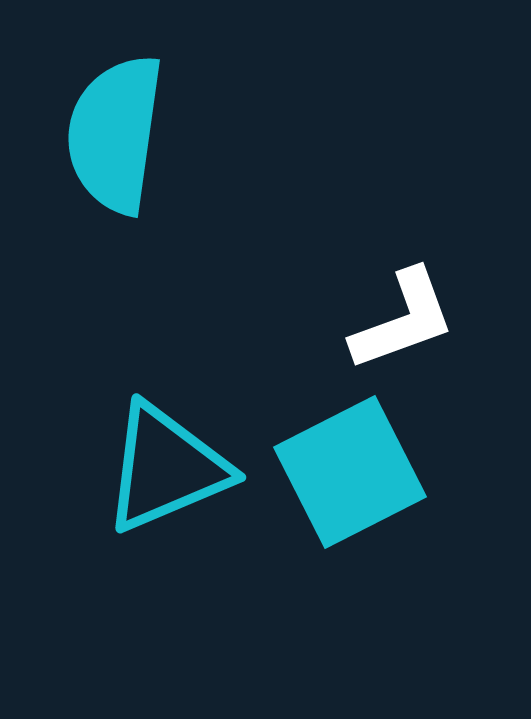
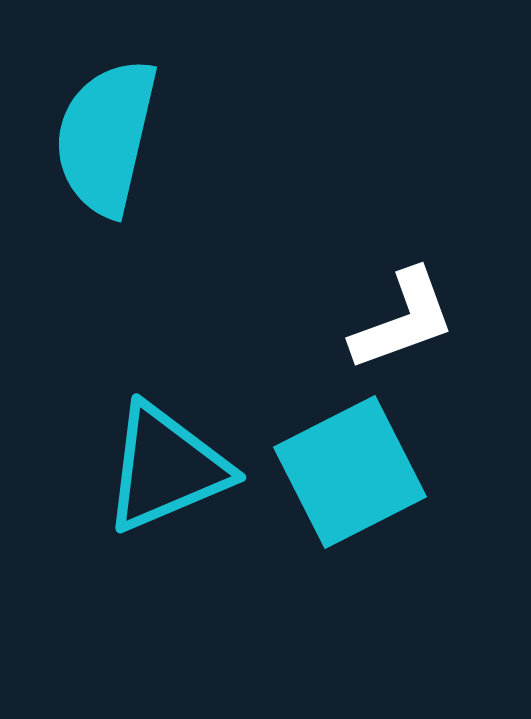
cyan semicircle: moved 9 px left, 3 px down; rotated 5 degrees clockwise
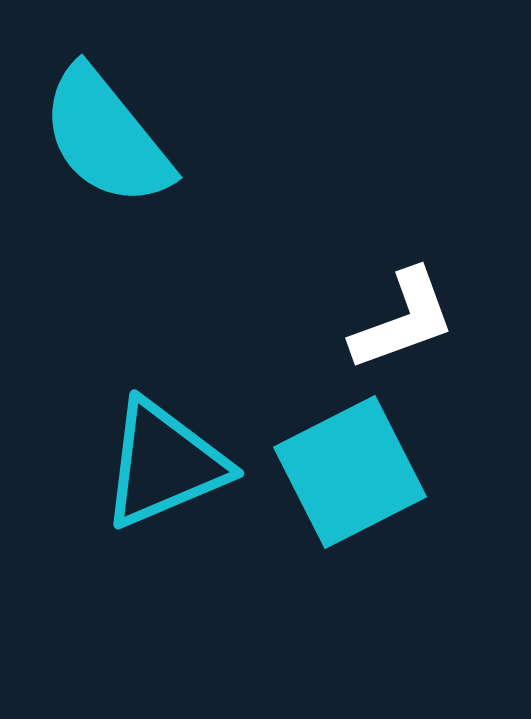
cyan semicircle: rotated 52 degrees counterclockwise
cyan triangle: moved 2 px left, 4 px up
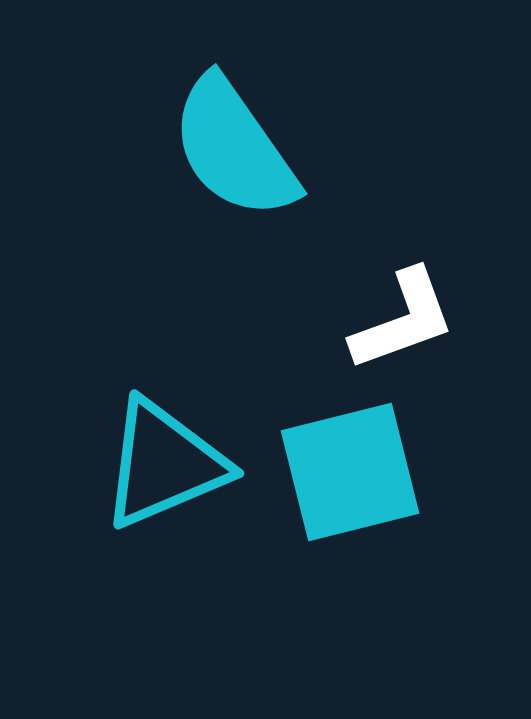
cyan semicircle: moved 128 px right, 11 px down; rotated 4 degrees clockwise
cyan square: rotated 13 degrees clockwise
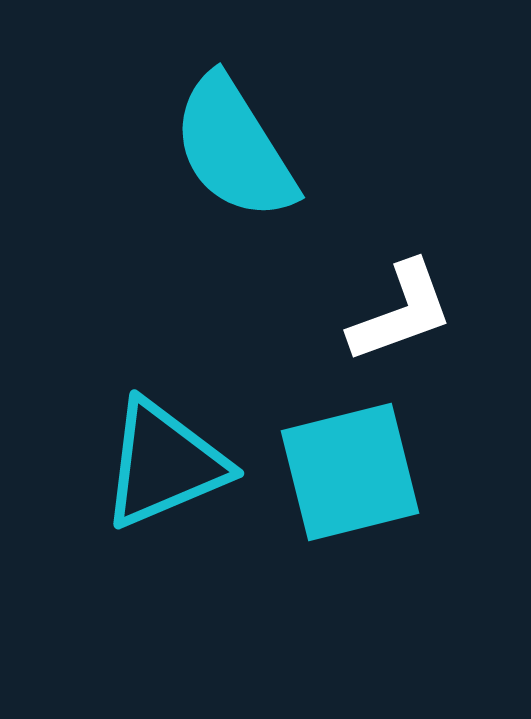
cyan semicircle: rotated 3 degrees clockwise
white L-shape: moved 2 px left, 8 px up
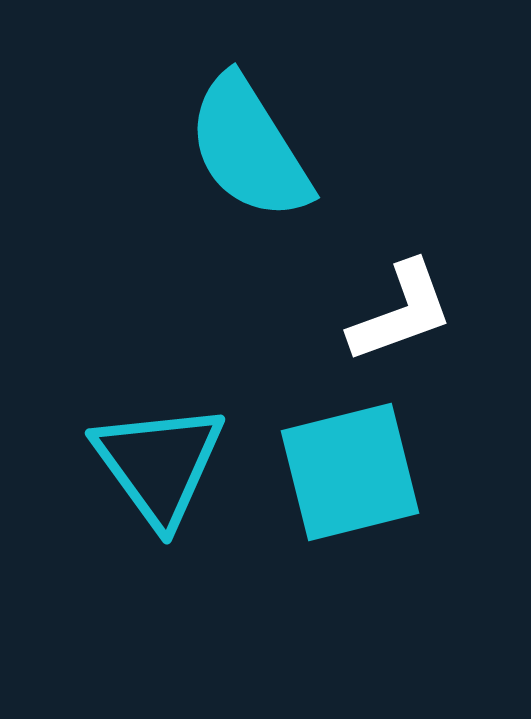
cyan semicircle: moved 15 px right
cyan triangle: moved 5 px left; rotated 43 degrees counterclockwise
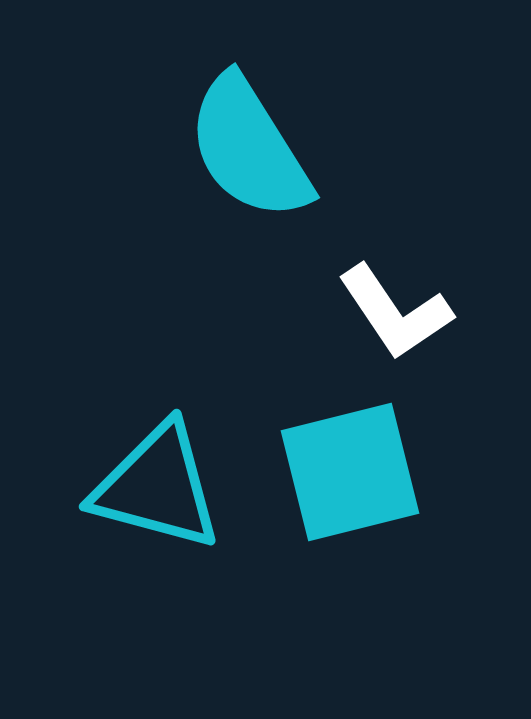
white L-shape: moved 6 px left; rotated 76 degrees clockwise
cyan triangle: moved 2 px left, 23 px down; rotated 39 degrees counterclockwise
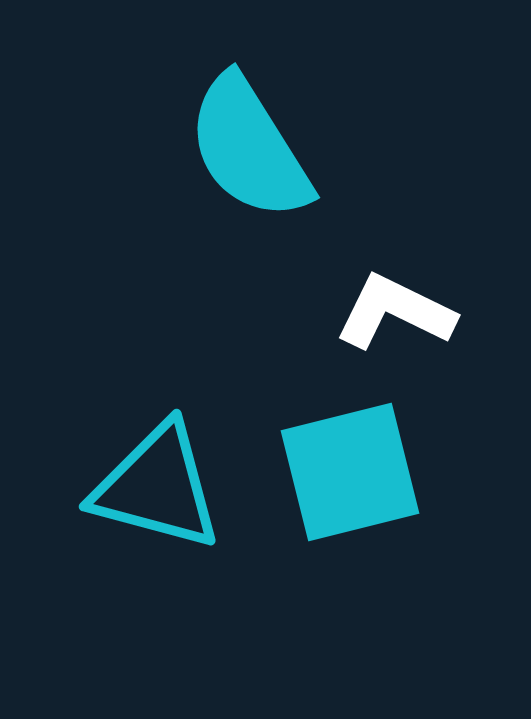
white L-shape: rotated 150 degrees clockwise
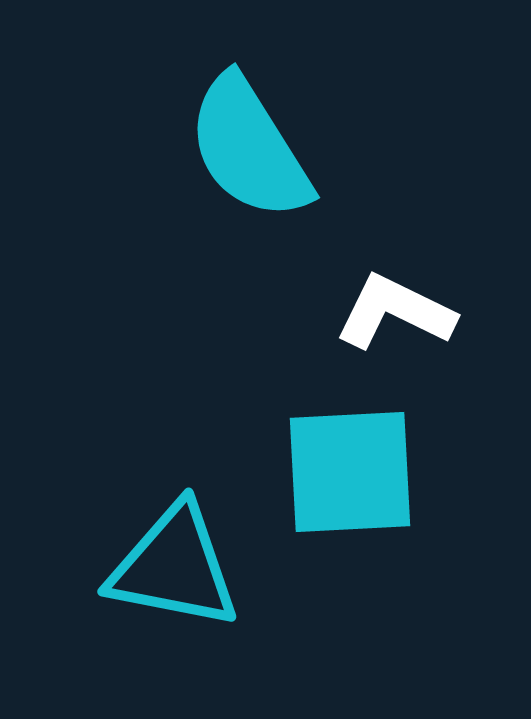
cyan square: rotated 11 degrees clockwise
cyan triangle: moved 17 px right, 80 px down; rotated 4 degrees counterclockwise
